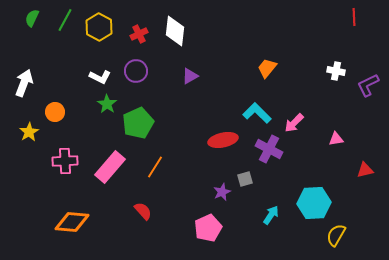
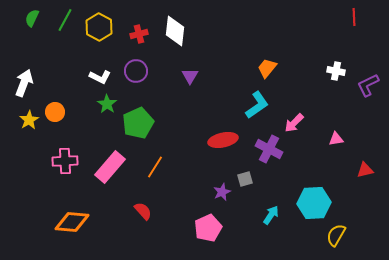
red cross: rotated 12 degrees clockwise
purple triangle: rotated 30 degrees counterclockwise
cyan L-shape: moved 8 px up; rotated 100 degrees clockwise
yellow star: moved 12 px up
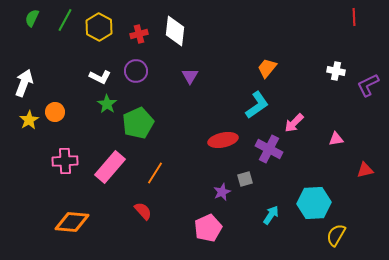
orange line: moved 6 px down
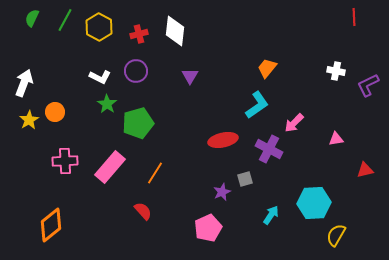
green pentagon: rotated 8 degrees clockwise
orange diamond: moved 21 px left, 3 px down; rotated 44 degrees counterclockwise
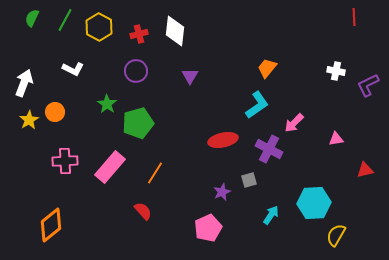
white L-shape: moved 27 px left, 8 px up
gray square: moved 4 px right, 1 px down
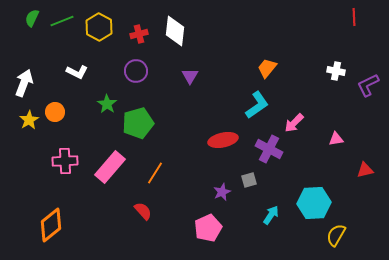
green line: moved 3 px left, 1 px down; rotated 40 degrees clockwise
white L-shape: moved 4 px right, 3 px down
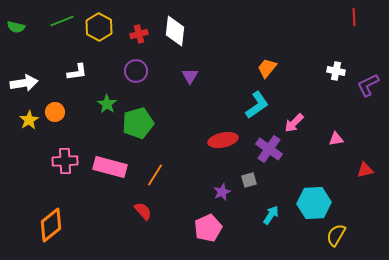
green semicircle: moved 16 px left, 9 px down; rotated 102 degrees counterclockwise
white L-shape: rotated 35 degrees counterclockwise
white arrow: rotated 60 degrees clockwise
purple cross: rotated 8 degrees clockwise
pink rectangle: rotated 64 degrees clockwise
orange line: moved 2 px down
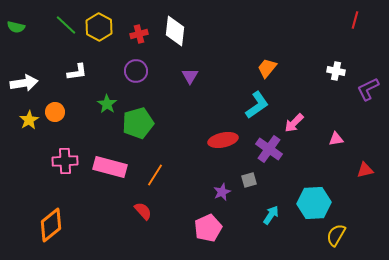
red line: moved 1 px right, 3 px down; rotated 18 degrees clockwise
green line: moved 4 px right, 4 px down; rotated 65 degrees clockwise
purple L-shape: moved 4 px down
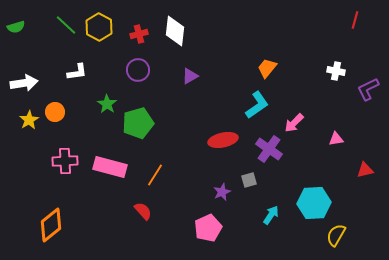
green semicircle: rotated 30 degrees counterclockwise
purple circle: moved 2 px right, 1 px up
purple triangle: rotated 30 degrees clockwise
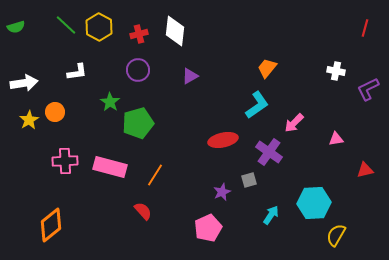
red line: moved 10 px right, 8 px down
green star: moved 3 px right, 2 px up
purple cross: moved 3 px down
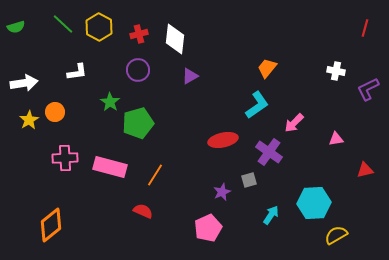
green line: moved 3 px left, 1 px up
white diamond: moved 8 px down
pink cross: moved 3 px up
red semicircle: rotated 24 degrees counterclockwise
yellow semicircle: rotated 30 degrees clockwise
